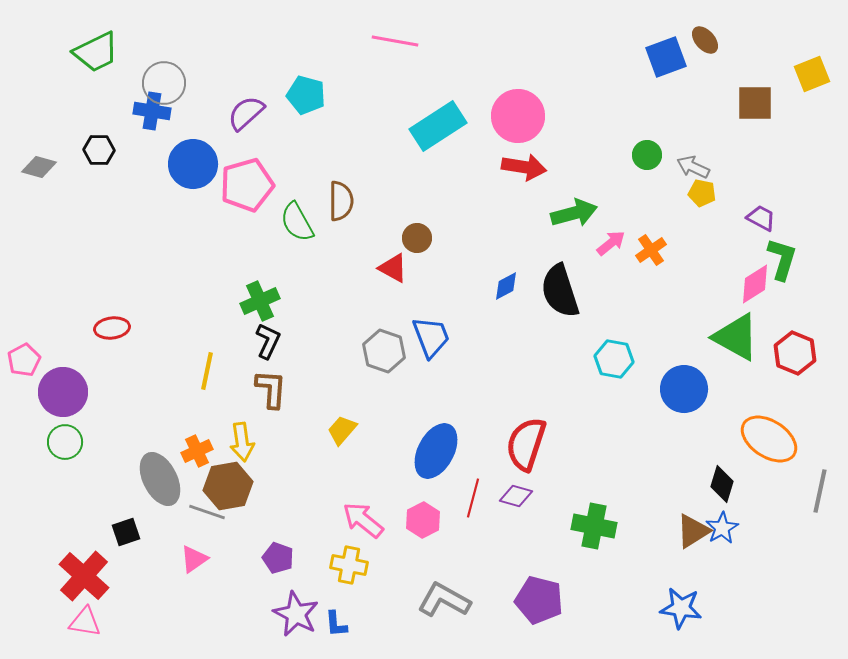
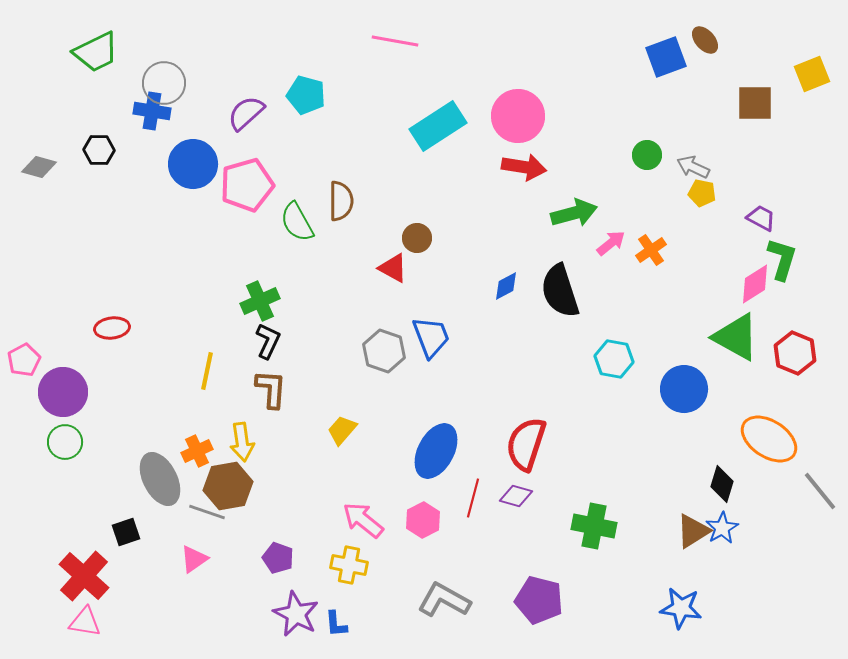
gray line at (820, 491): rotated 51 degrees counterclockwise
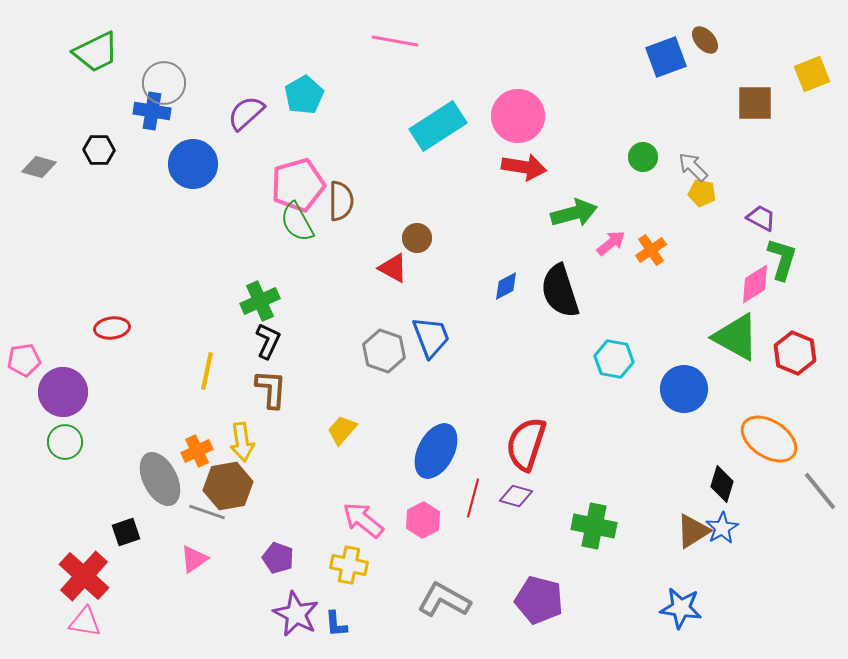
cyan pentagon at (306, 95): moved 2 px left; rotated 27 degrees clockwise
green circle at (647, 155): moved 4 px left, 2 px down
gray arrow at (693, 167): rotated 20 degrees clockwise
pink pentagon at (247, 185): moved 51 px right
pink pentagon at (24, 360): rotated 20 degrees clockwise
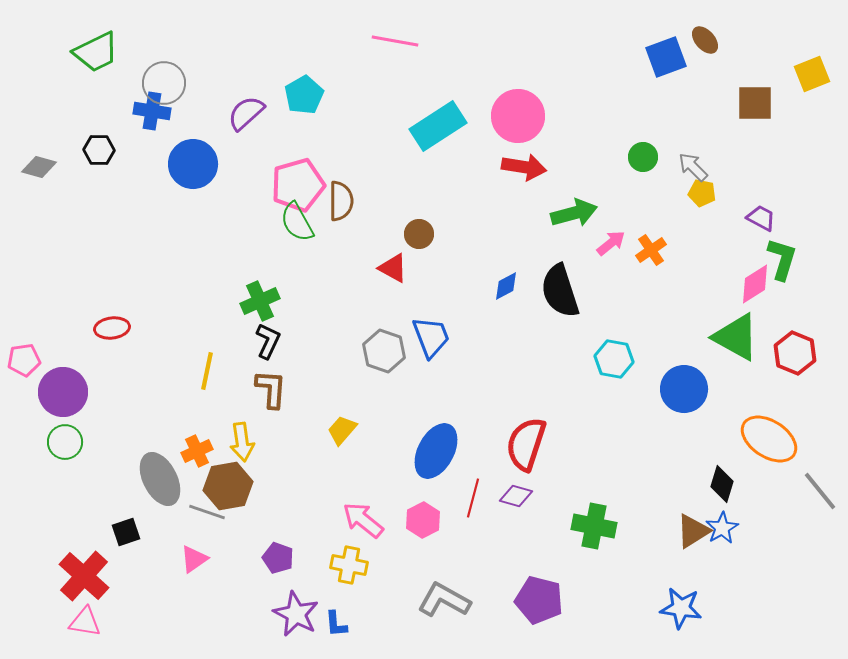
brown circle at (417, 238): moved 2 px right, 4 px up
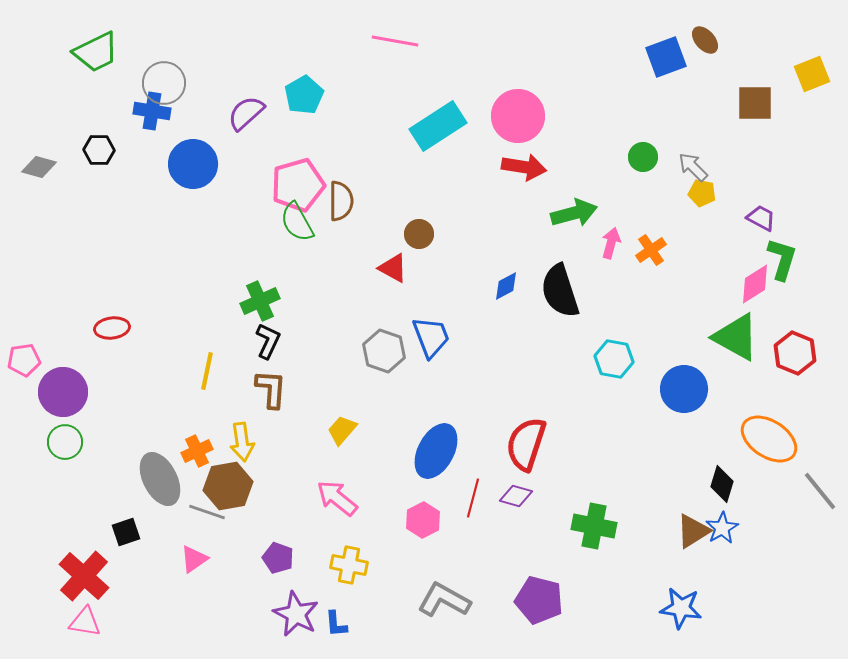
pink arrow at (611, 243): rotated 36 degrees counterclockwise
pink arrow at (363, 520): moved 26 px left, 22 px up
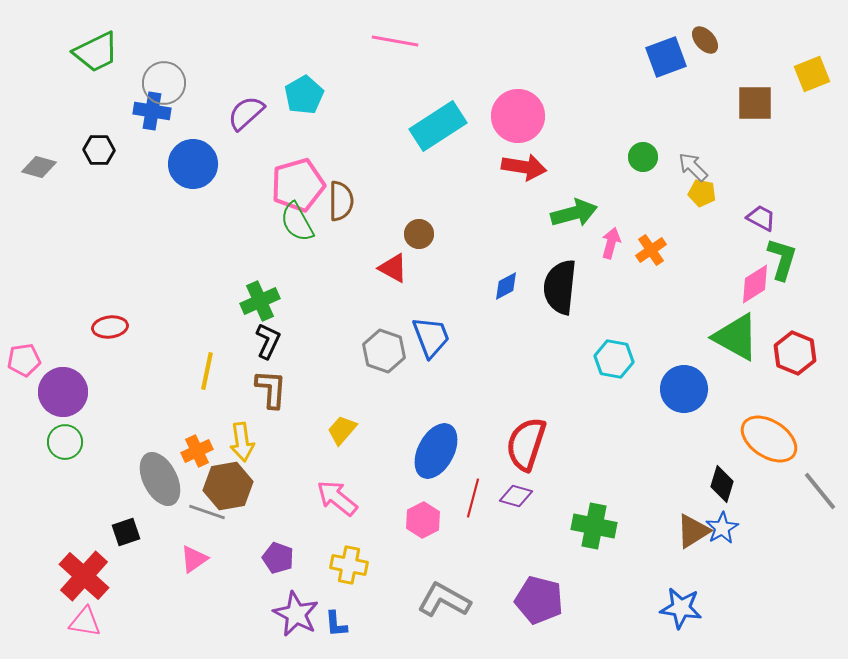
black semicircle at (560, 291): moved 4 px up; rotated 24 degrees clockwise
red ellipse at (112, 328): moved 2 px left, 1 px up
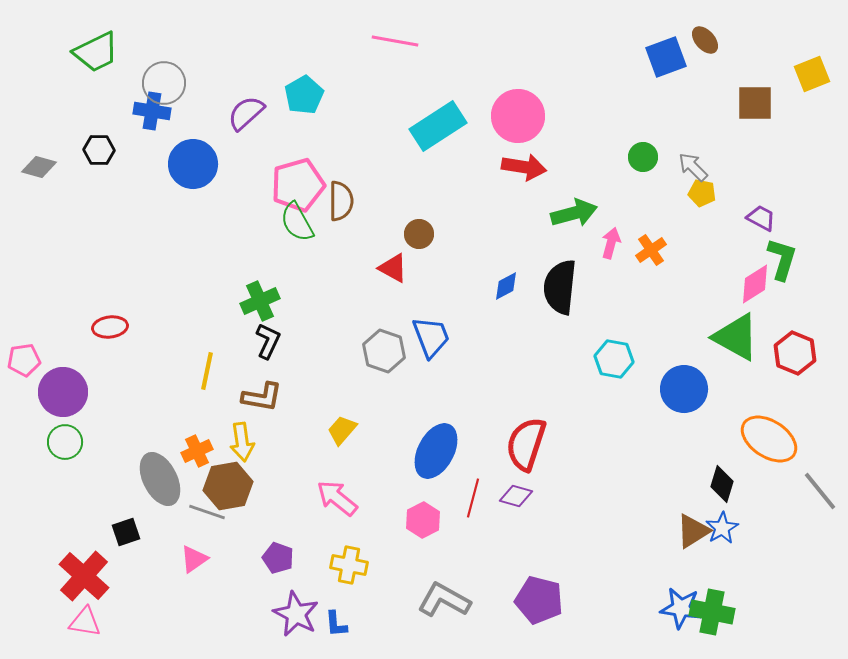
brown L-shape at (271, 389): moved 9 px left, 8 px down; rotated 96 degrees clockwise
green cross at (594, 526): moved 118 px right, 86 px down
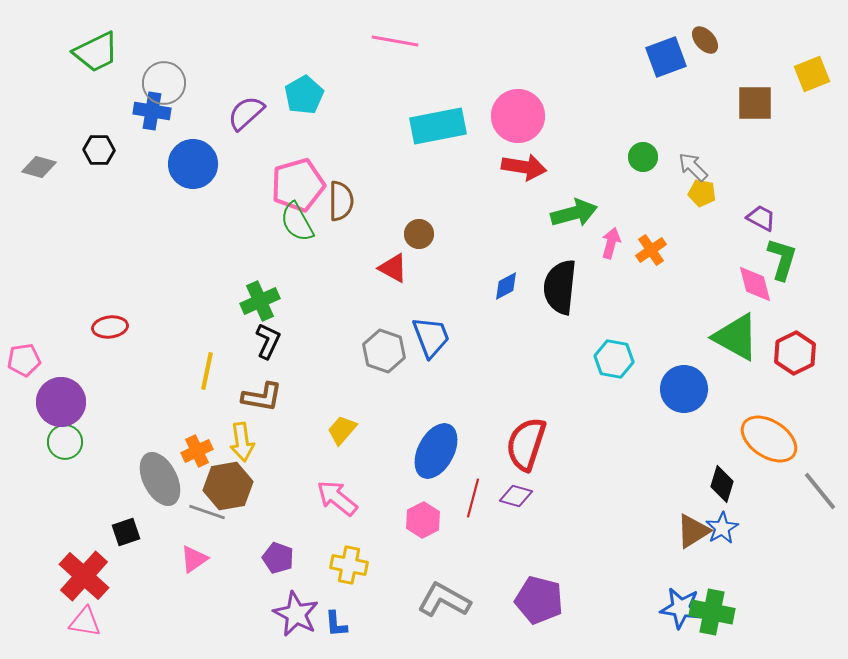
cyan rectangle at (438, 126): rotated 22 degrees clockwise
pink diamond at (755, 284): rotated 72 degrees counterclockwise
red hexagon at (795, 353): rotated 12 degrees clockwise
purple circle at (63, 392): moved 2 px left, 10 px down
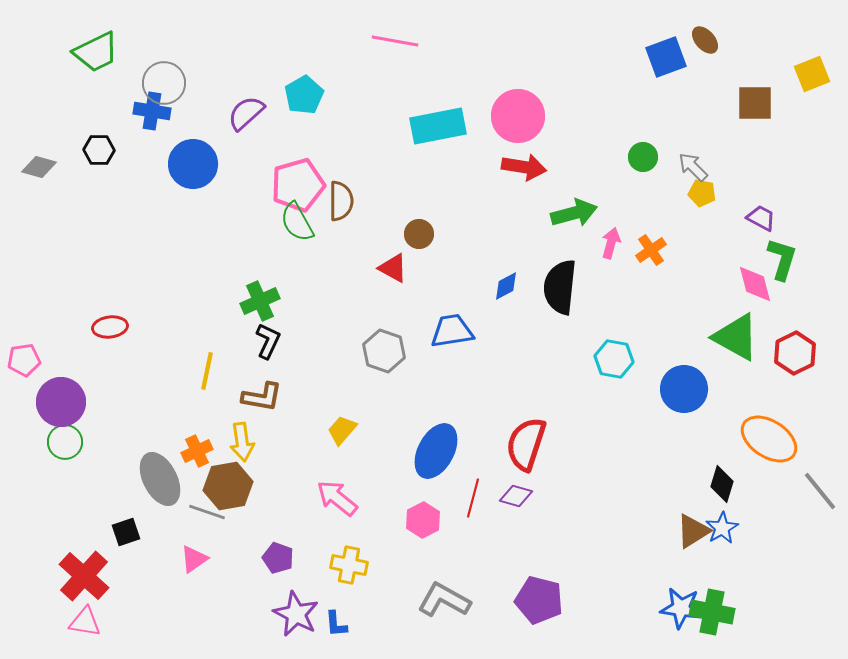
blue trapezoid at (431, 337): moved 21 px right, 6 px up; rotated 78 degrees counterclockwise
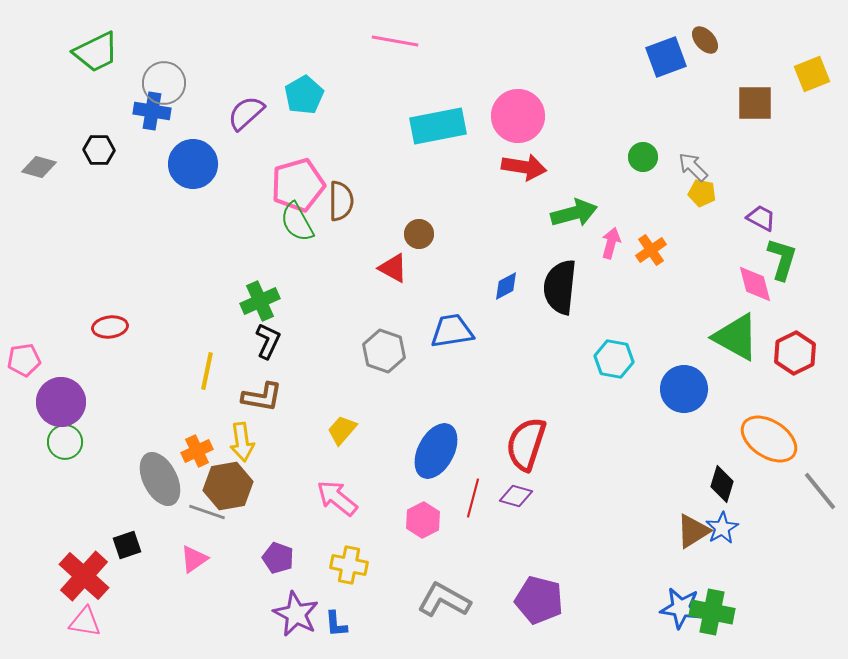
black square at (126, 532): moved 1 px right, 13 px down
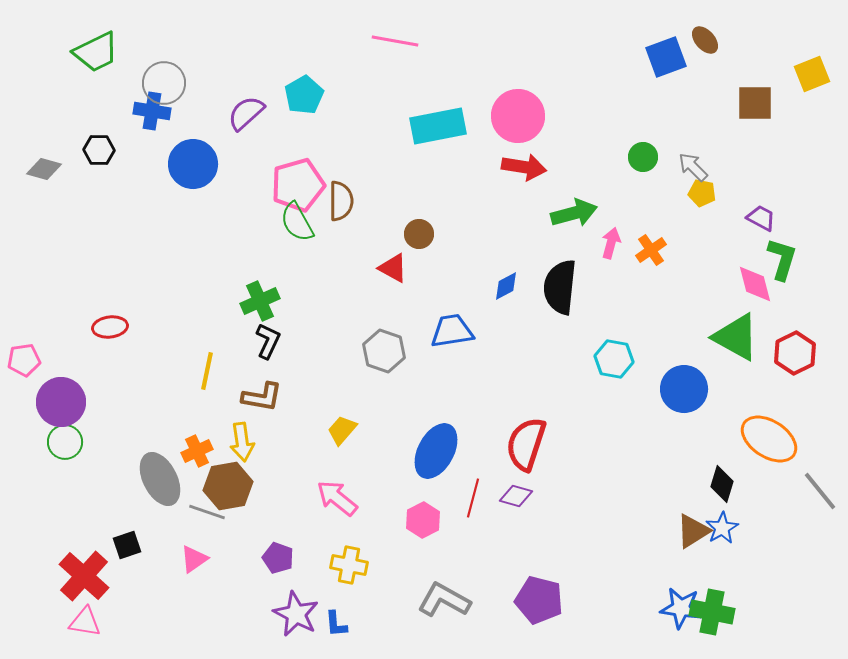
gray diamond at (39, 167): moved 5 px right, 2 px down
